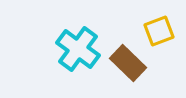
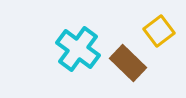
yellow square: rotated 16 degrees counterclockwise
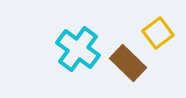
yellow square: moved 1 px left, 2 px down
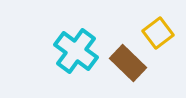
cyan cross: moved 2 px left, 2 px down
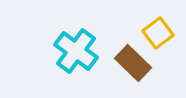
brown rectangle: moved 5 px right
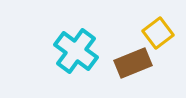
brown rectangle: rotated 66 degrees counterclockwise
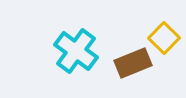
yellow square: moved 6 px right, 5 px down; rotated 8 degrees counterclockwise
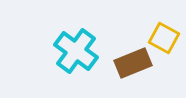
yellow square: rotated 16 degrees counterclockwise
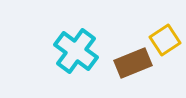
yellow square: moved 1 px right, 2 px down; rotated 28 degrees clockwise
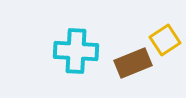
cyan cross: rotated 33 degrees counterclockwise
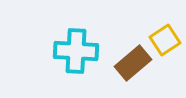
brown rectangle: rotated 18 degrees counterclockwise
